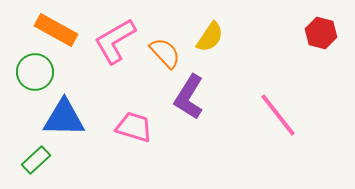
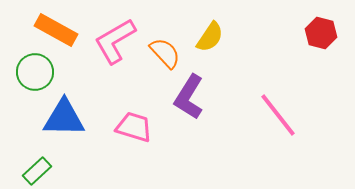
green rectangle: moved 1 px right, 11 px down
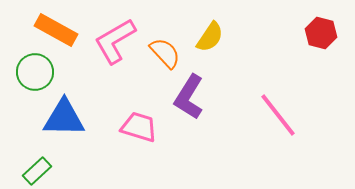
pink trapezoid: moved 5 px right
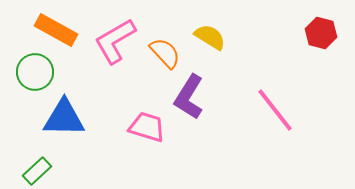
yellow semicircle: rotated 92 degrees counterclockwise
pink line: moved 3 px left, 5 px up
pink trapezoid: moved 8 px right
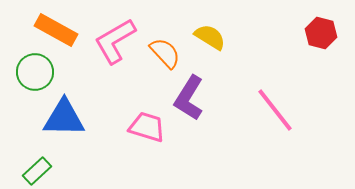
purple L-shape: moved 1 px down
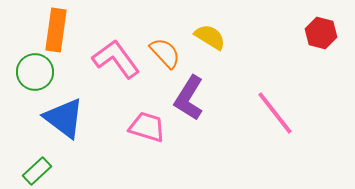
orange rectangle: rotated 69 degrees clockwise
pink L-shape: moved 1 px right, 18 px down; rotated 84 degrees clockwise
pink line: moved 3 px down
blue triangle: rotated 36 degrees clockwise
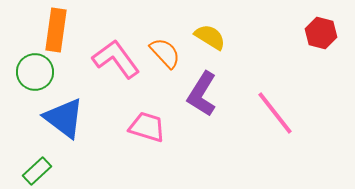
purple L-shape: moved 13 px right, 4 px up
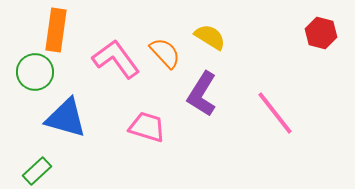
blue triangle: moved 2 px right; rotated 21 degrees counterclockwise
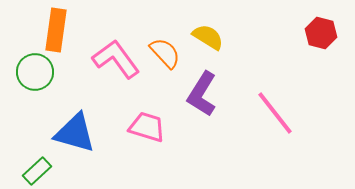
yellow semicircle: moved 2 px left
blue triangle: moved 9 px right, 15 px down
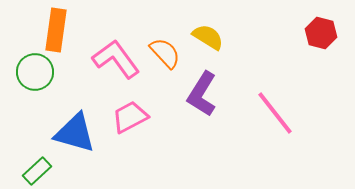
pink trapezoid: moved 17 px left, 10 px up; rotated 45 degrees counterclockwise
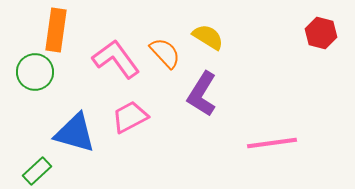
pink line: moved 3 px left, 30 px down; rotated 60 degrees counterclockwise
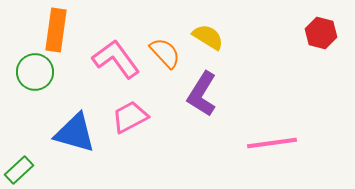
green rectangle: moved 18 px left, 1 px up
